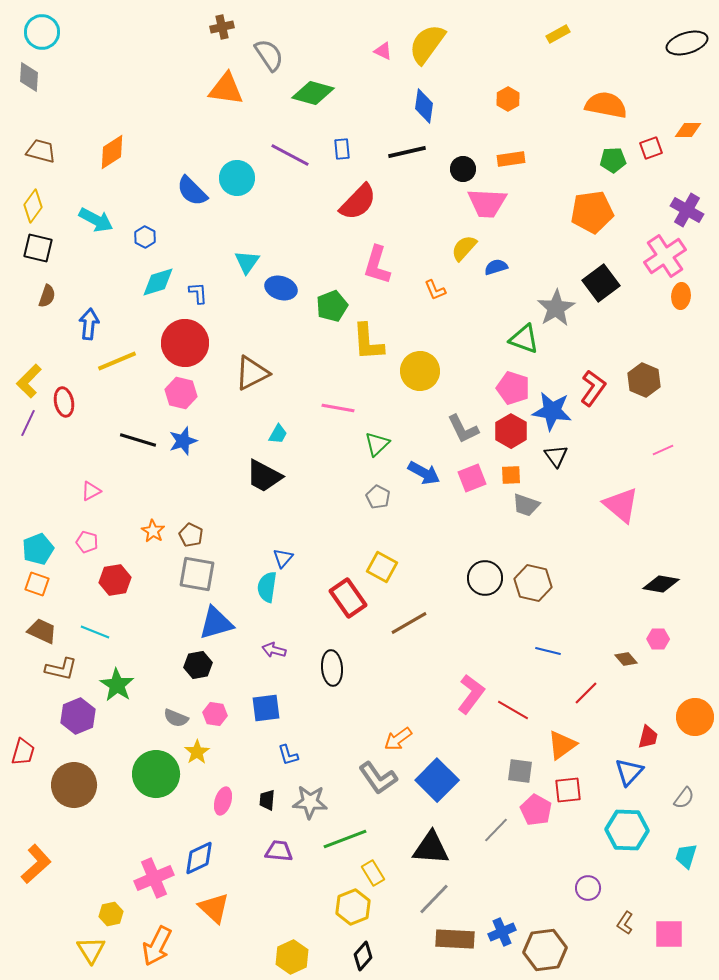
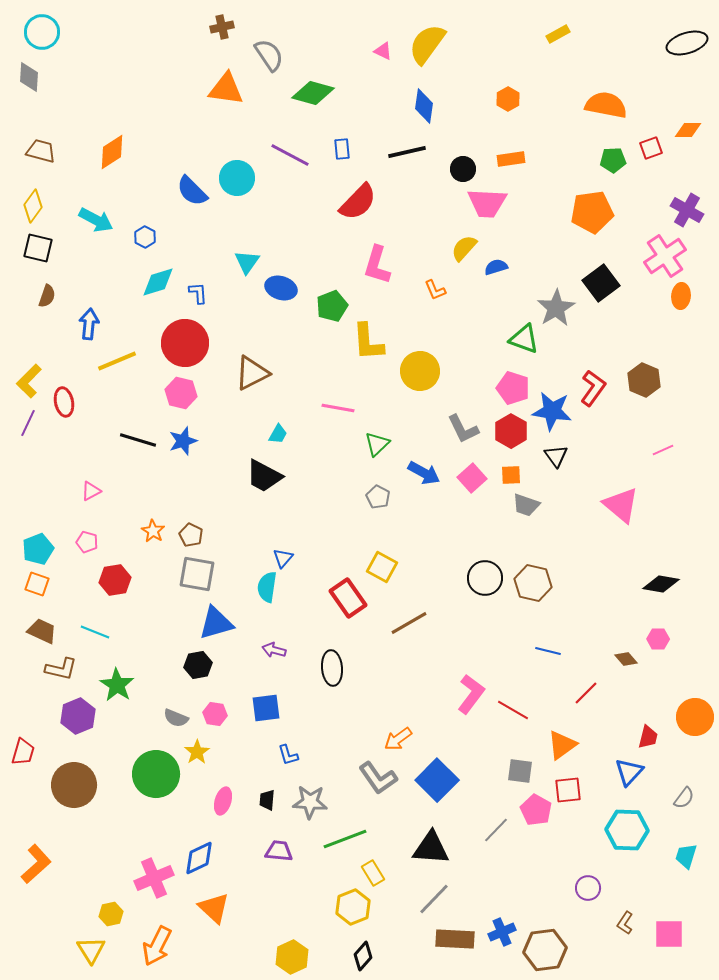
pink square at (472, 478): rotated 20 degrees counterclockwise
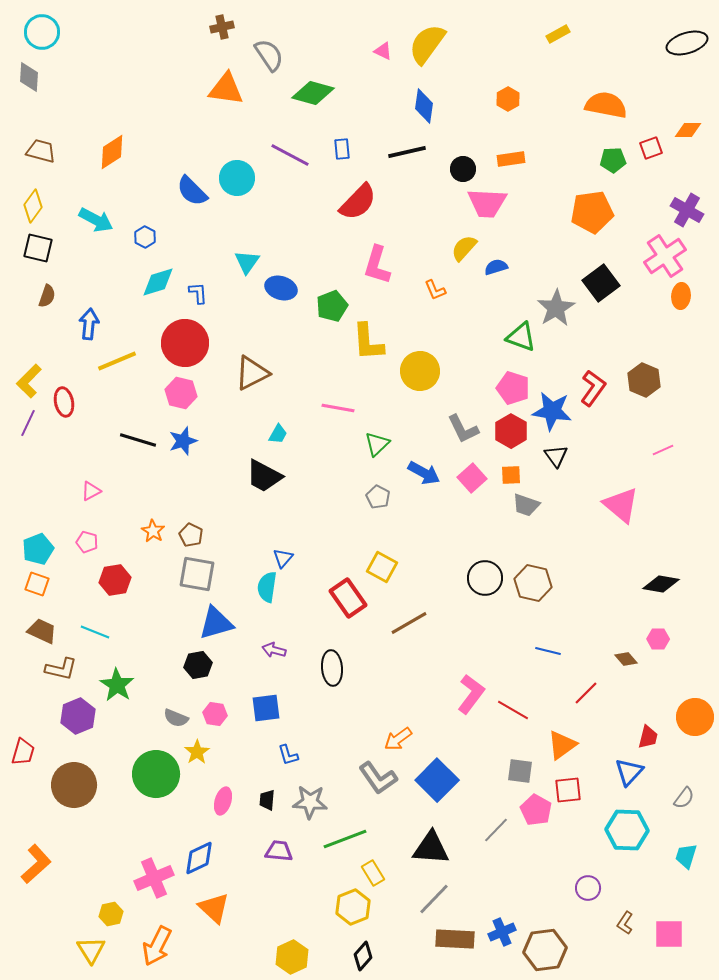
green triangle at (524, 339): moved 3 px left, 2 px up
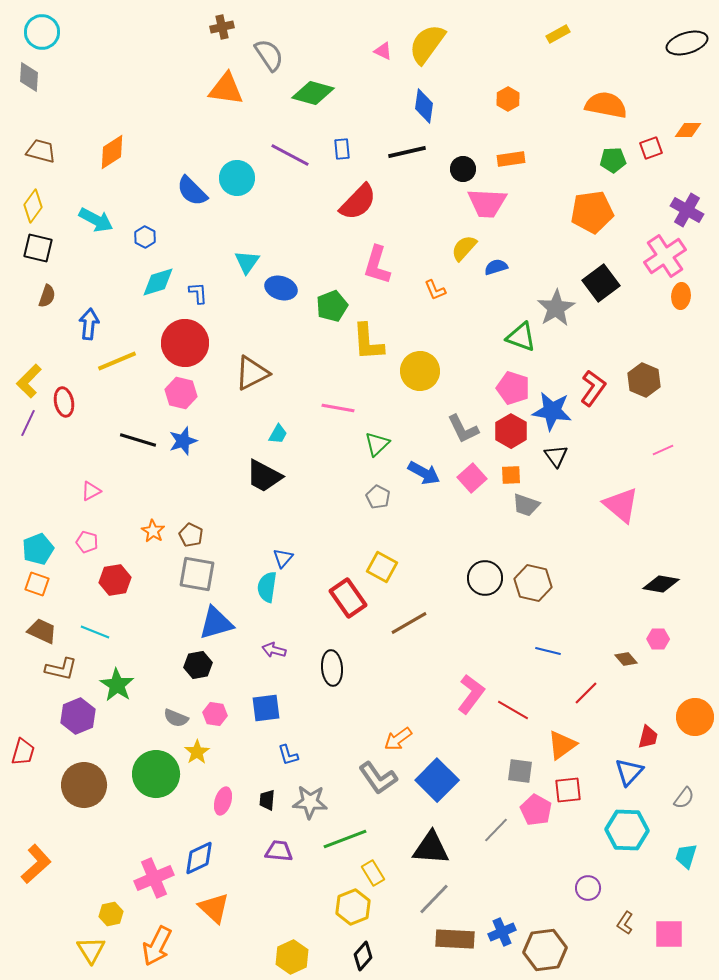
brown circle at (74, 785): moved 10 px right
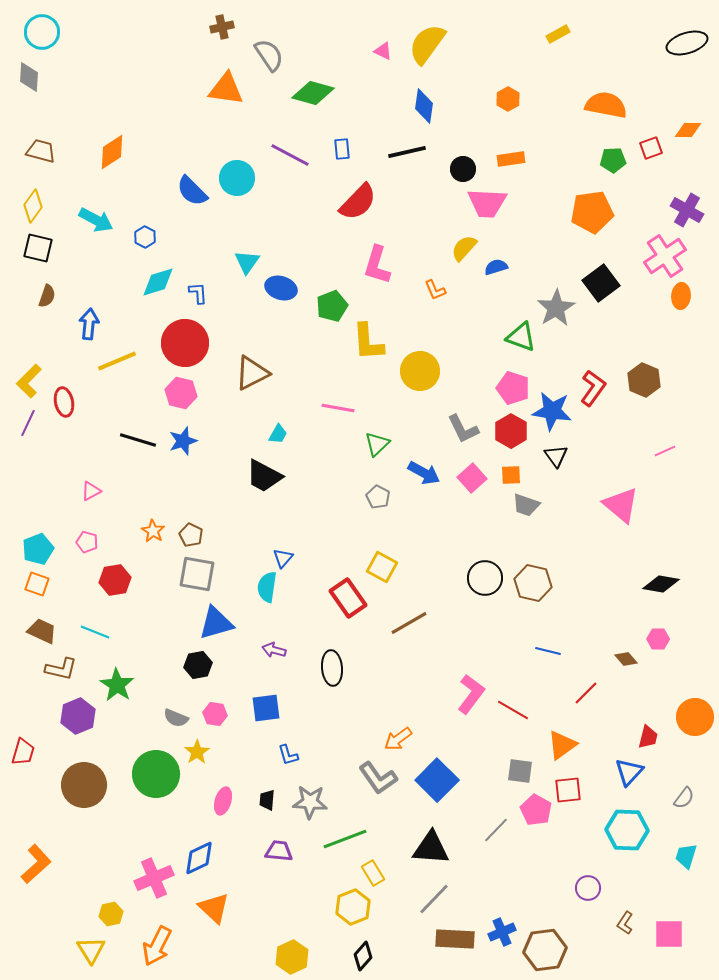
pink line at (663, 450): moved 2 px right, 1 px down
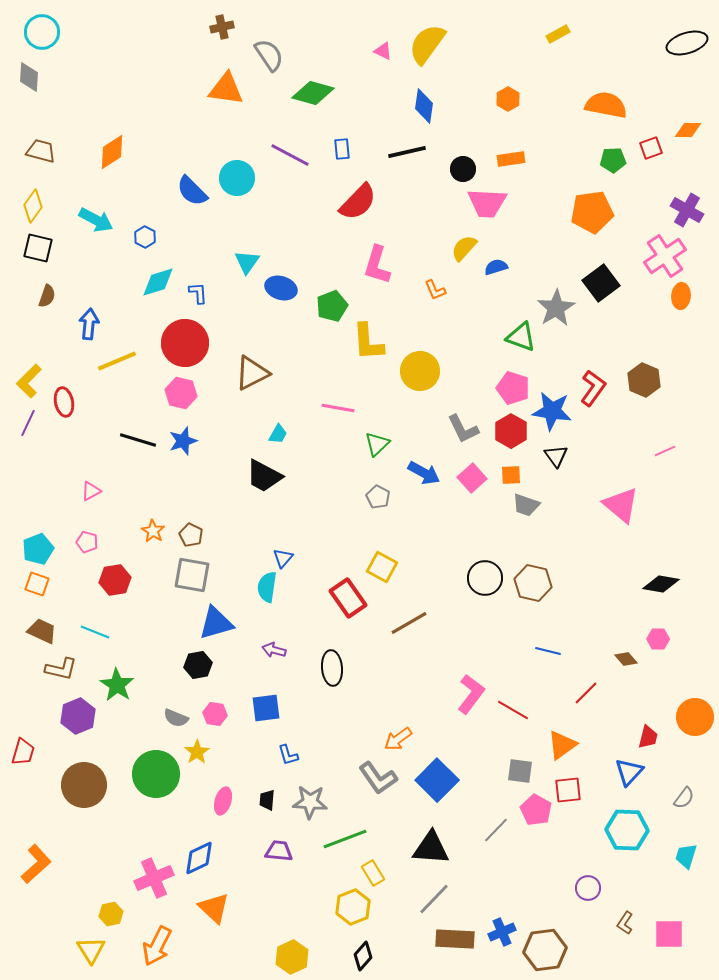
gray square at (197, 574): moved 5 px left, 1 px down
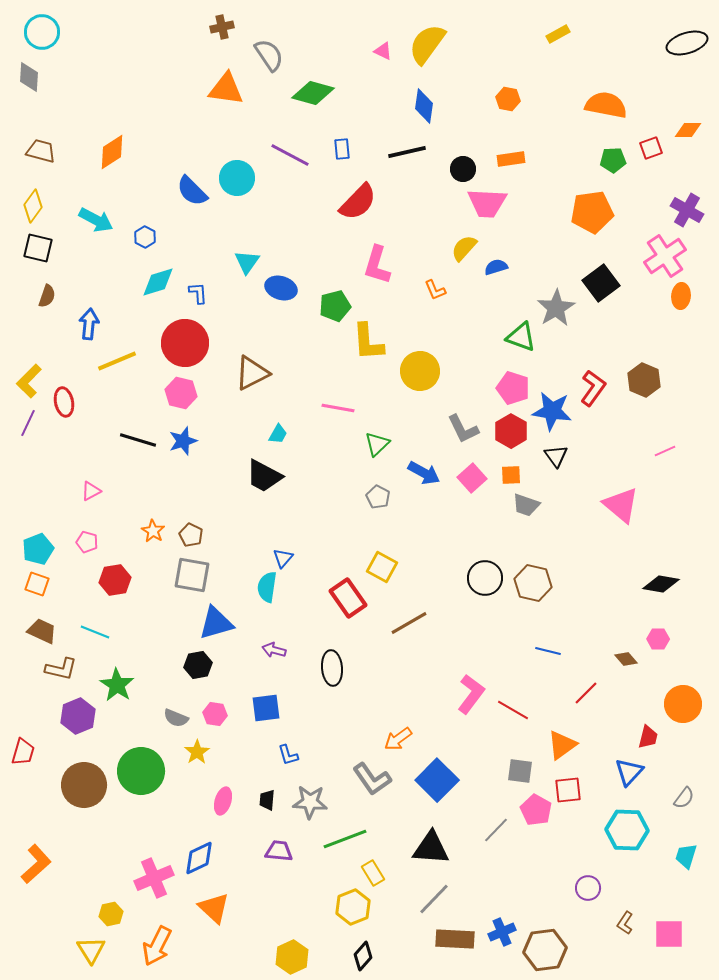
orange hexagon at (508, 99): rotated 20 degrees counterclockwise
green pentagon at (332, 306): moved 3 px right; rotated 8 degrees clockwise
orange circle at (695, 717): moved 12 px left, 13 px up
green circle at (156, 774): moved 15 px left, 3 px up
gray L-shape at (378, 778): moved 6 px left, 1 px down
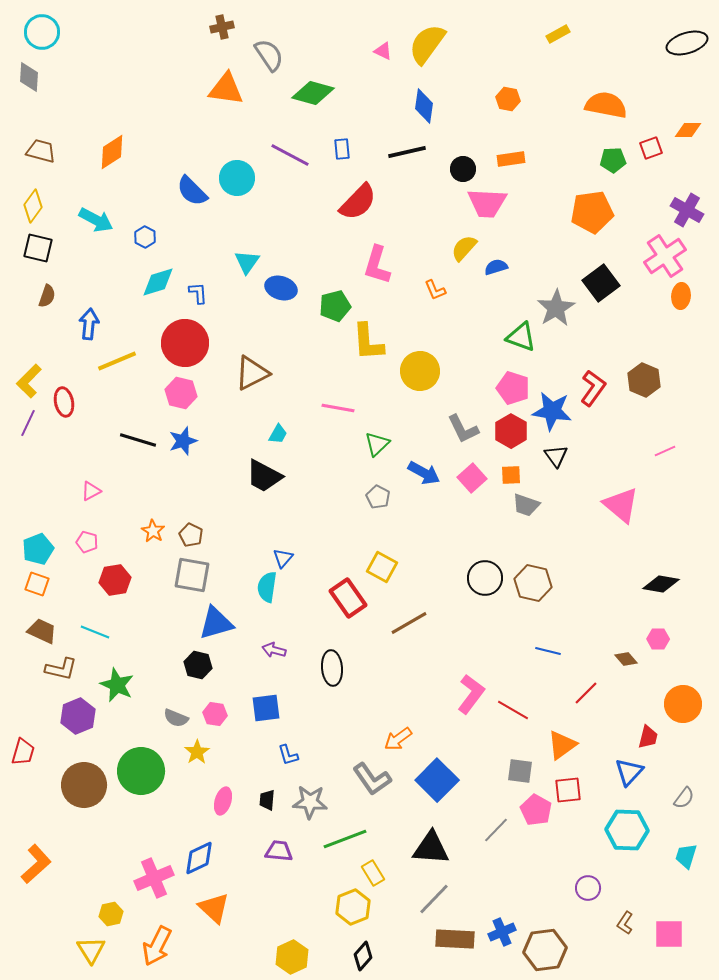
black hexagon at (198, 665): rotated 24 degrees clockwise
green star at (117, 685): rotated 8 degrees counterclockwise
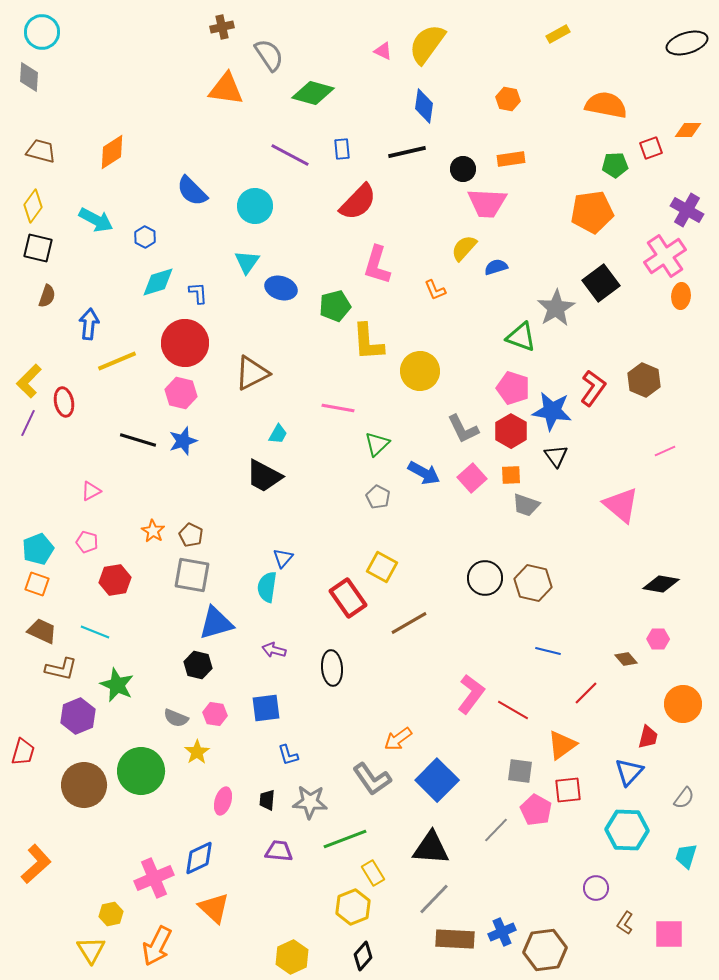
green pentagon at (613, 160): moved 2 px right, 5 px down
cyan circle at (237, 178): moved 18 px right, 28 px down
purple circle at (588, 888): moved 8 px right
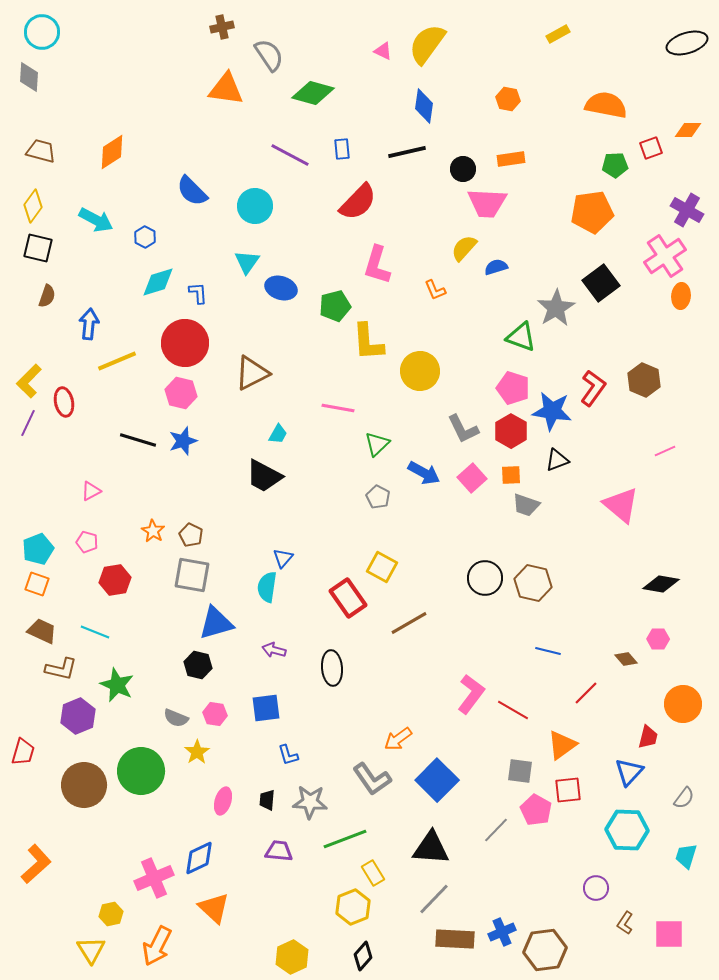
black triangle at (556, 456): moved 1 px right, 4 px down; rotated 45 degrees clockwise
